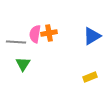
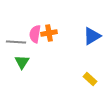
green triangle: moved 1 px left, 2 px up
yellow rectangle: moved 2 px down; rotated 64 degrees clockwise
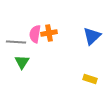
blue triangle: rotated 12 degrees counterclockwise
yellow rectangle: rotated 24 degrees counterclockwise
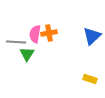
green triangle: moved 5 px right, 8 px up
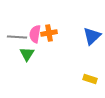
gray line: moved 1 px right, 5 px up
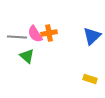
pink semicircle: rotated 42 degrees counterclockwise
green triangle: moved 2 px down; rotated 21 degrees counterclockwise
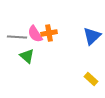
yellow rectangle: moved 1 px right; rotated 24 degrees clockwise
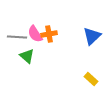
orange cross: moved 1 px down
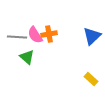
pink semicircle: moved 1 px down
green triangle: moved 1 px down
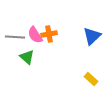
gray line: moved 2 px left
